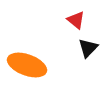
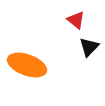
black triangle: moved 1 px right, 1 px up
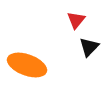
red triangle: rotated 30 degrees clockwise
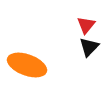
red triangle: moved 10 px right, 5 px down
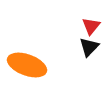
red triangle: moved 5 px right, 1 px down
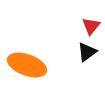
black triangle: moved 2 px left, 5 px down; rotated 10 degrees clockwise
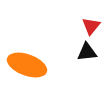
black triangle: rotated 30 degrees clockwise
